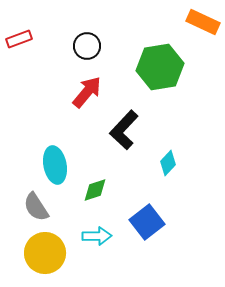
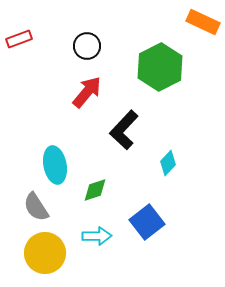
green hexagon: rotated 18 degrees counterclockwise
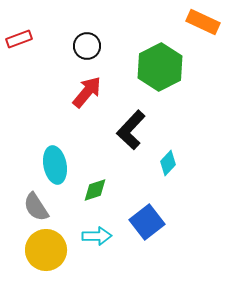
black L-shape: moved 7 px right
yellow circle: moved 1 px right, 3 px up
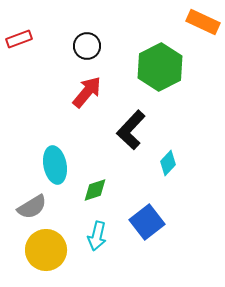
gray semicircle: moved 4 px left; rotated 88 degrees counterclockwise
cyan arrow: rotated 104 degrees clockwise
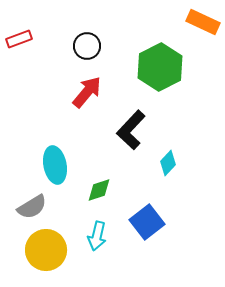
green diamond: moved 4 px right
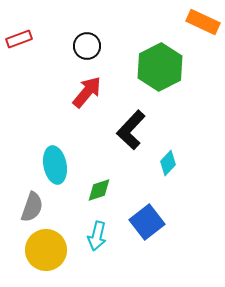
gray semicircle: rotated 40 degrees counterclockwise
